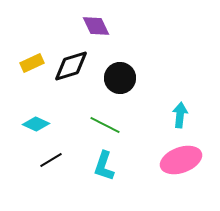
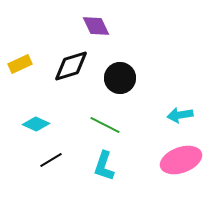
yellow rectangle: moved 12 px left, 1 px down
cyan arrow: rotated 105 degrees counterclockwise
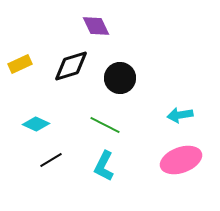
cyan L-shape: rotated 8 degrees clockwise
